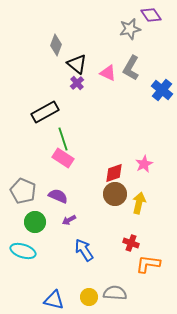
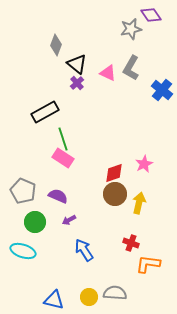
gray star: moved 1 px right
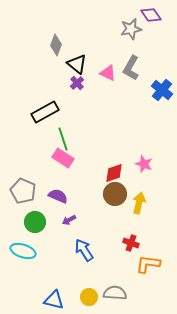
pink star: rotated 24 degrees counterclockwise
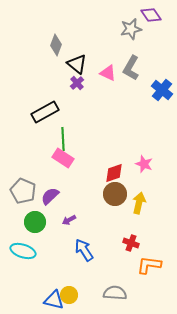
green line: rotated 15 degrees clockwise
purple semicircle: moved 8 px left; rotated 66 degrees counterclockwise
orange L-shape: moved 1 px right, 1 px down
yellow circle: moved 20 px left, 2 px up
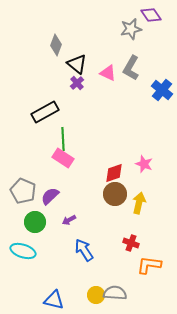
yellow circle: moved 27 px right
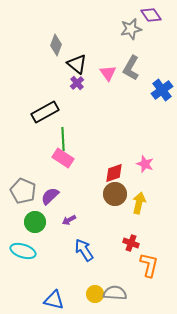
pink triangle: rotated 30 degrees clockwise
blue cross: rotated 15 degrees clockwise
pink star: moved 1 px right
orange L-shape: rotated 95 degrees clockwise
yellow circle: moved 1 px left, 1 px up
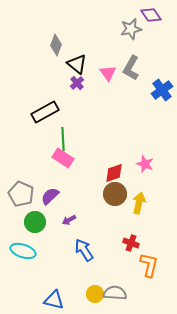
gray pentagon: moved 2 px left, 3 px down
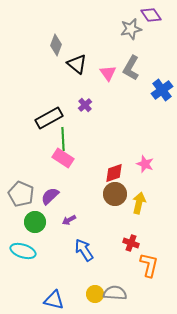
purple cross: moved 8 px right, 22 px down
black rectangle: moved 4 px right, 6 px down
